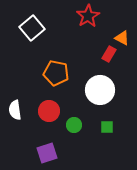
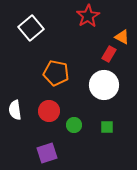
white square: moved 1 px left
orange triangle: moved 1 px up
white circle: moved 4 px right, 5 px up
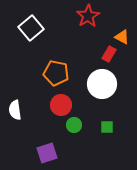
white circle: moved 2 px left, 1 px up
red circle: moved 12 px right, 6 px up
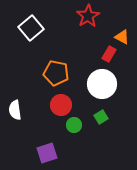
green square: moved 6 px left, 10 px up; rotated 32 degrees counterclockwise
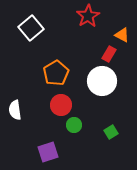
orange triangle: moved 2 px up
orange pentagon: rotated 30 degrees clockwise
white circle: moved 3 px up
green square: moved 10 px right, 15 px down
purple square: moved 1 px right, 1 px up
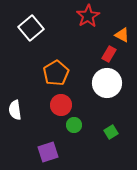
white circle: moved 5 px right, 2 px down
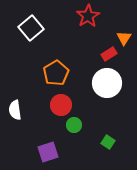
orange triangle: moved 2 px right, 3 px down; rotated 35 degrees clockwise
red rectangle: rotated 28 degrees clockwise
green square: moved 3 px left, 10 px down; rotated 24 degrees counterclockwise
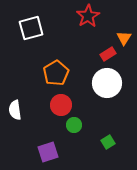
white square: rotated 25 degrees clockwise
red rectangle: moved 1 px left
green square: rotated 24 degrees clockwise
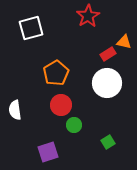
orange triangle: moved 4 px down; rotated 49 degrees counterclockwise
